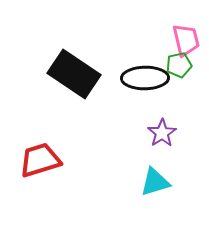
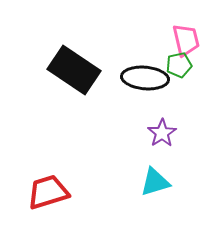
black rectangle: moved 4 px up
black ellipse: rotated 6 degrees clockwise
red trapezoid: moved 8 px right, 32 px down
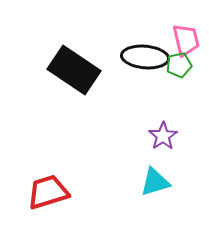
black ellipse: moved 21 px up
purple star: moved 1 px right, 3 px down
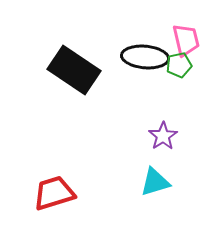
red trapezoid: moved 6 px right, 1 px down
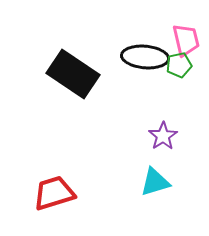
black rectangle: moved 1 px left, 4 px down
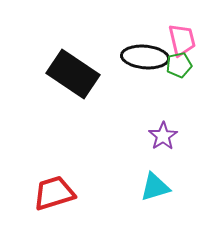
pink trapezoid: moved 4 px left
cyan triangle: moved 5 px down
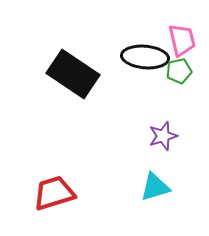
green pentagon: moved 6 px down
purple star: rotated 16 degrees clockwise
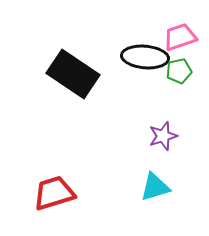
pink trapezoid: moved 2 px left, 3 px up; rotated 96 degrees counterclockwise
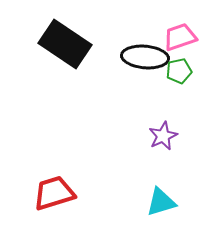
black rectangle: moved 8 px left, 30 px up
purple star: rotated 8 degrees counterclockwise
cyan triangle: moved 6 px right, 15 px down
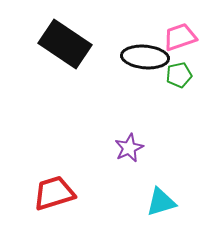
green pentagon: moved 4 px down
purple star: moved 34 px left, 12 px down
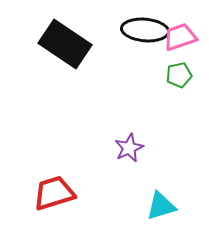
black ellipse: moved 27 px up
cyan triangle: moved 4 px down
